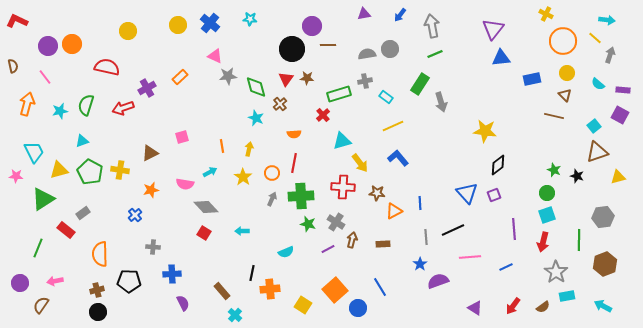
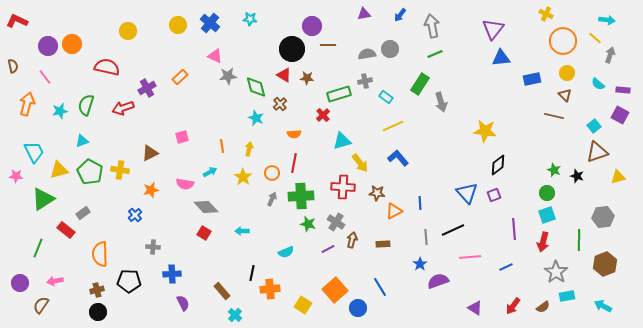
red triangle at (286, 79): moved 2 px left, 4 px up; rotated 35 degrees counterclockwise
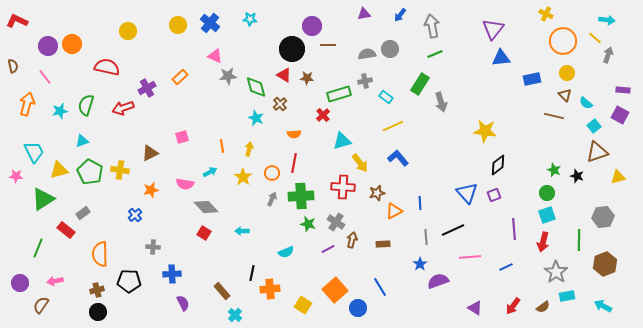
gray arrow at (610, 55): moved 2 px left
cyan semicircle at (598, 84): moved 12 px left, 19 px down
brown star at (377, 193): rotated 21 degrees counterclockwise
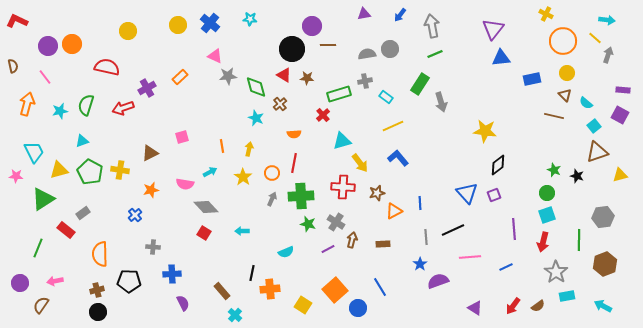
yellow triangle at (618, 177): moved 2 px right, 2 px up
brown semicircle at (543, 307): moved 5 px left, 1 px up
